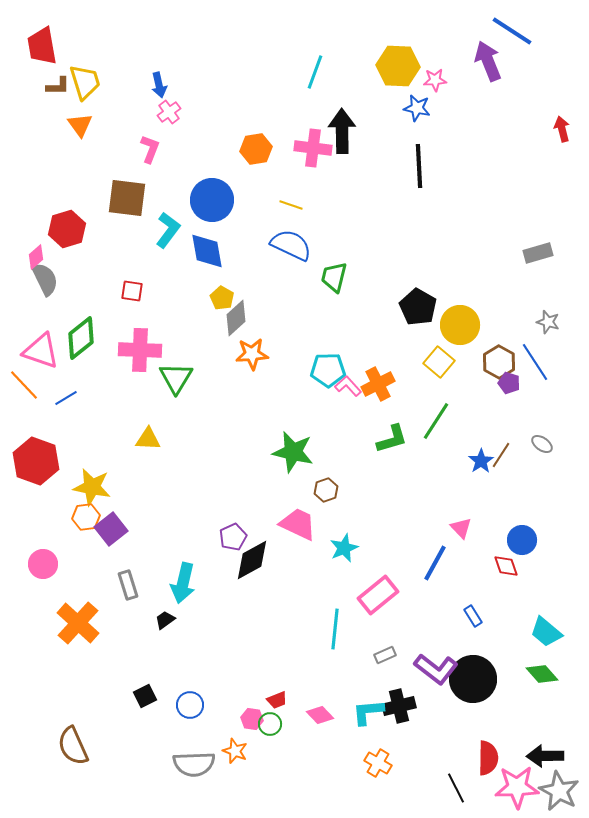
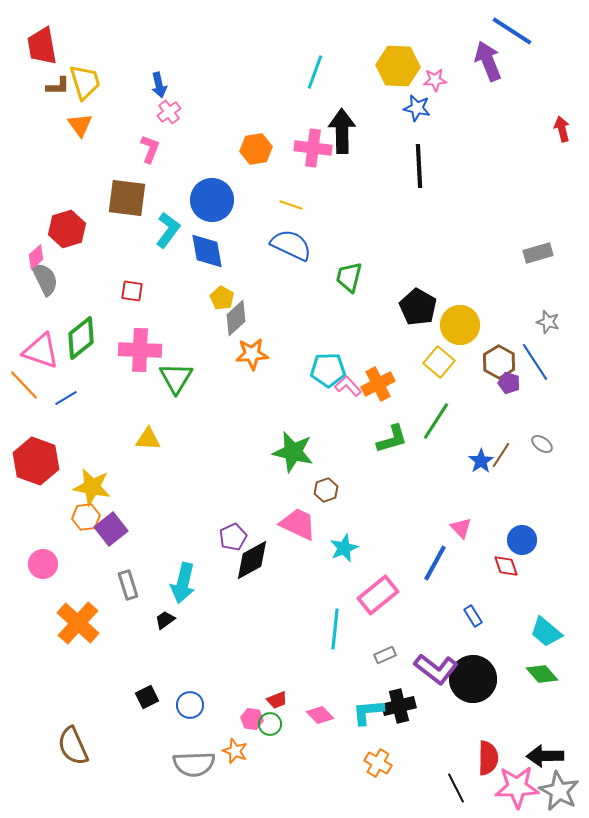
green trapezoid at (334, 277): moved 15 px right
black square at (145, 696): moved 2 px right, 1 px down
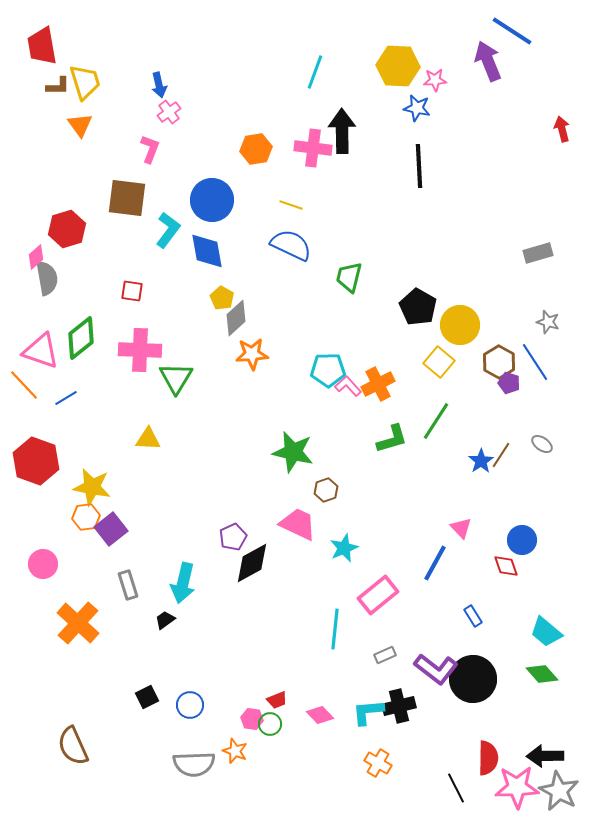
gray semicircle at (45, 279): moved 2 px right, 1 px up; rotated 16 degrees clockwise
black diamond at (252, 560): moved 3 px down
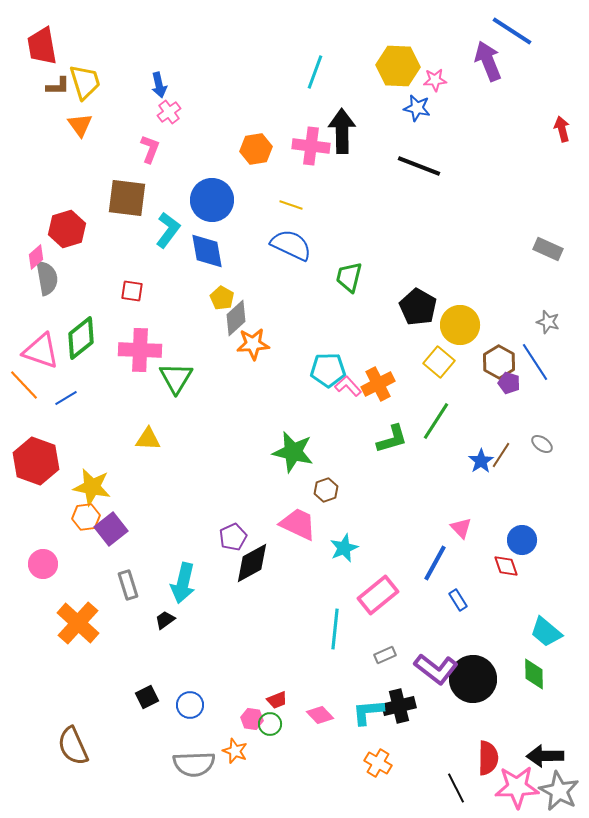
pink cross at (313, 148): moved 2 px left, 2 px up
black line at (419, 166): rotated 66 degrees counterclockwise
gray rectangle at (538, 253): moved 10 px right, 4 px up; rotated 40 degrees clockwise
orange star at (252, 354): moved 1 px right, 10 px up
blue rectangle at (473, 616): moved 15 px left, 16 px up
green diamond at (542, 674): moved 8 px left; rotated 40 degrees clockwise
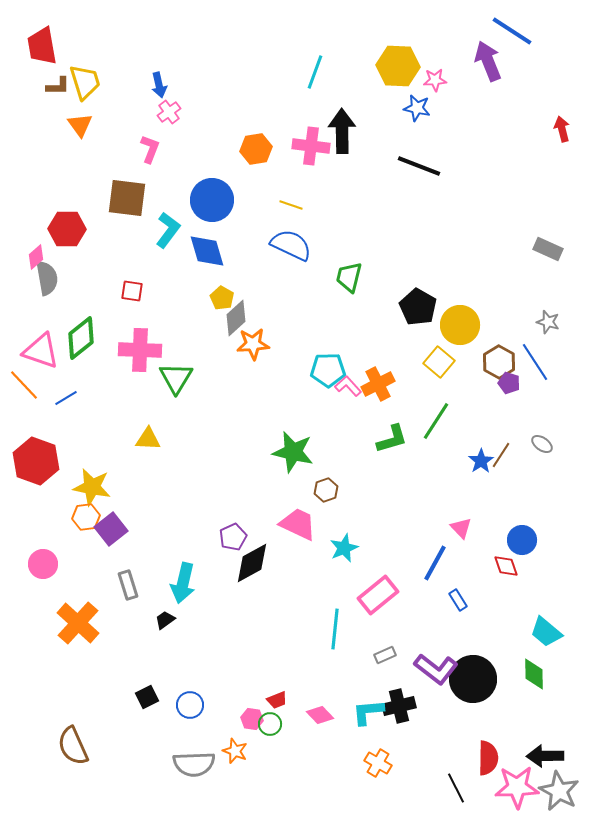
red hexagon at (67, 229): rotated 18 degrees clockwise
blue diamond at (207, 251): rotated 6 degrees counterclockwise
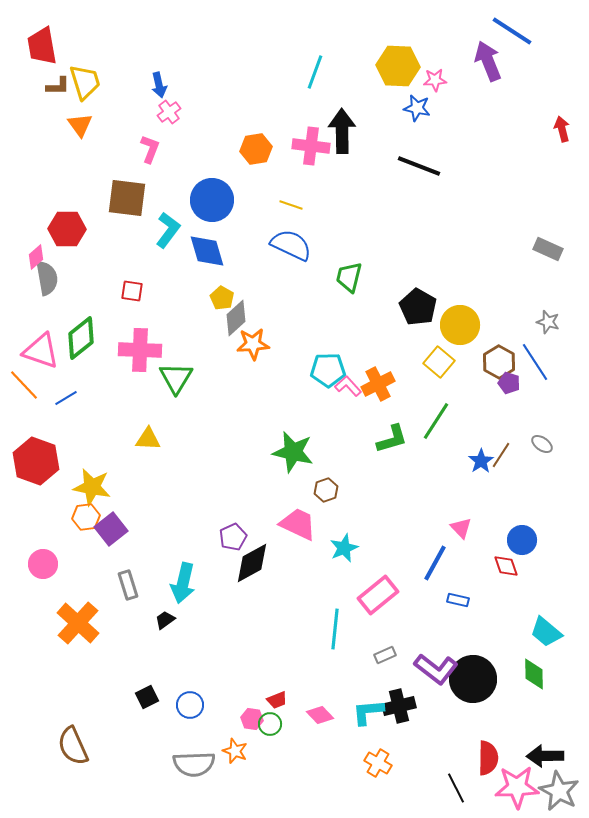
blue rectangle at (458, 600): rotated 45 degrees counterclockwise
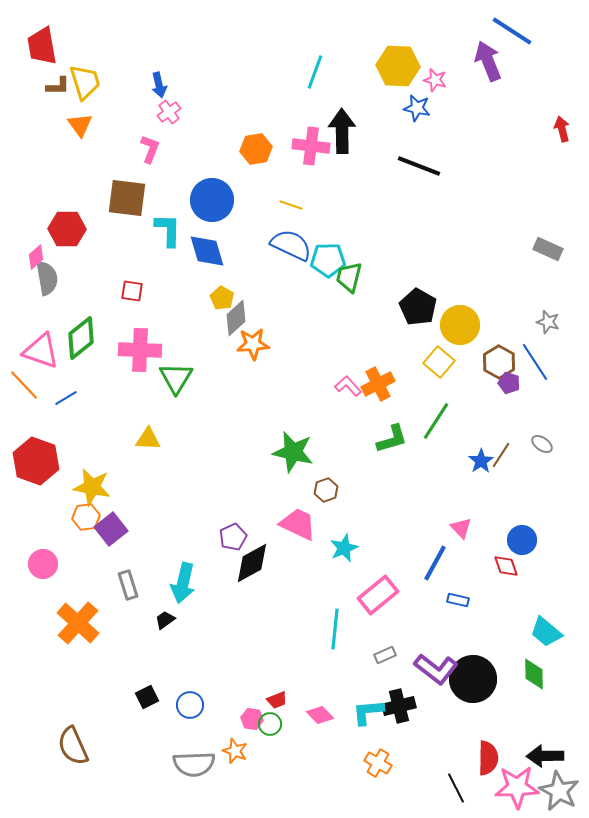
pink star at (435, 80): rotated 20 degrees clockwise
cyan L-shape at (168, 230): rotated 36 degrees counterclockwise
cyan pentagon at (328, 370): moved 110 px up
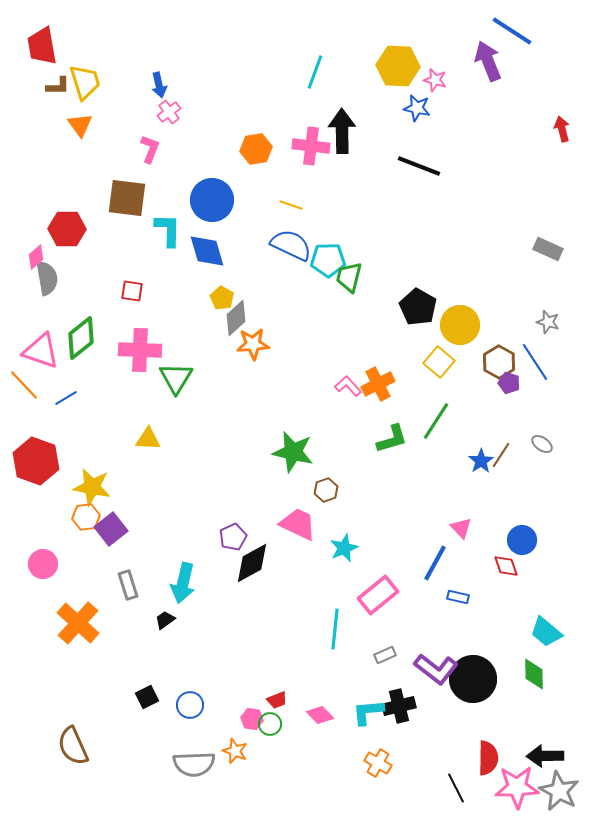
blue rectangle at (458, 600): moved 3 px up
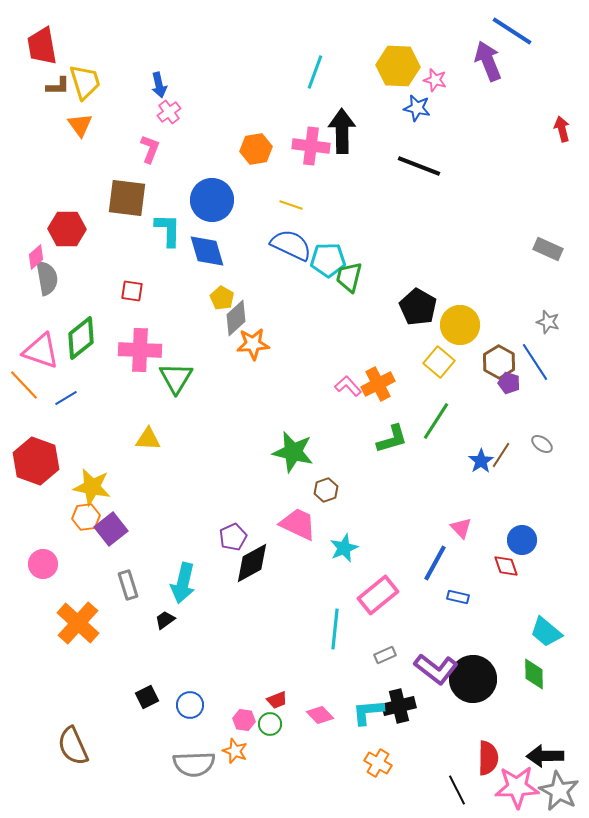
pink hexagon at (252, 719): moved 8 px left, 1 px down
black line at (456, 788): moved 1 px right, 2 px down
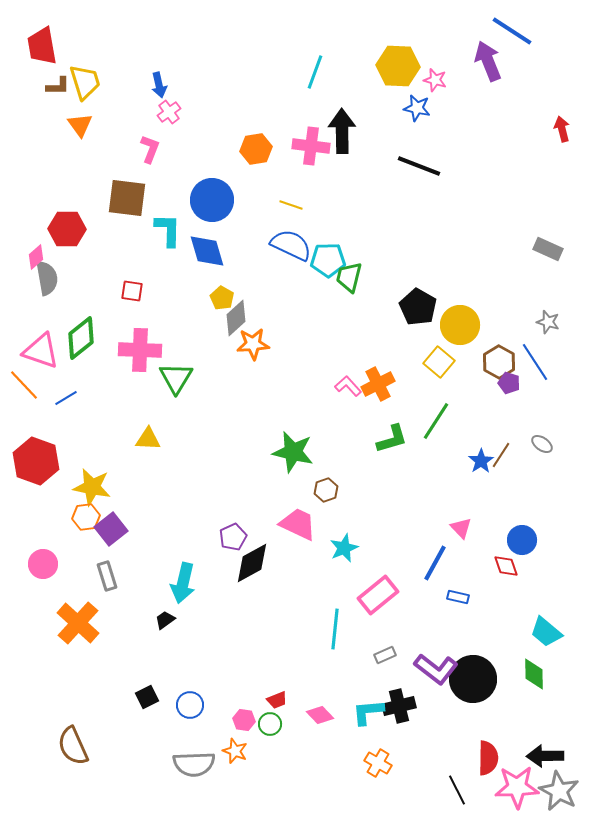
gray rectangle at (128, 585): moved 21 px left, 9 px up
